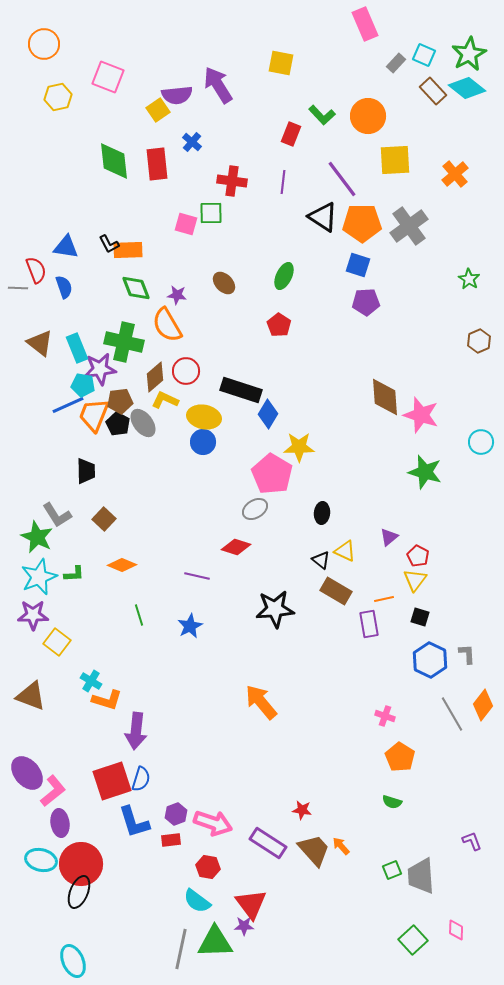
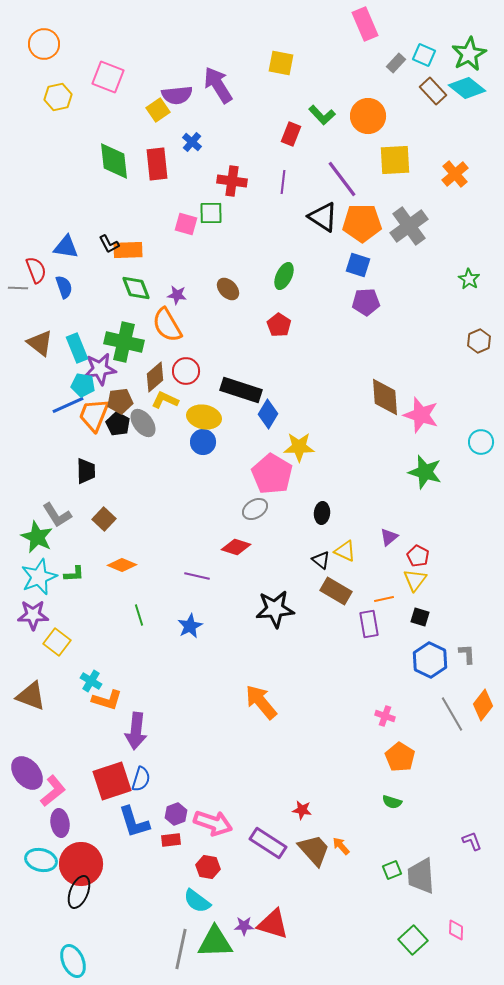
brown ellipse at (224, 283): moved 4 px right, 6 px down
red triangle at (251, 904): moved 22 px right, 20 px down; rotated 36 degrees counterclockwise
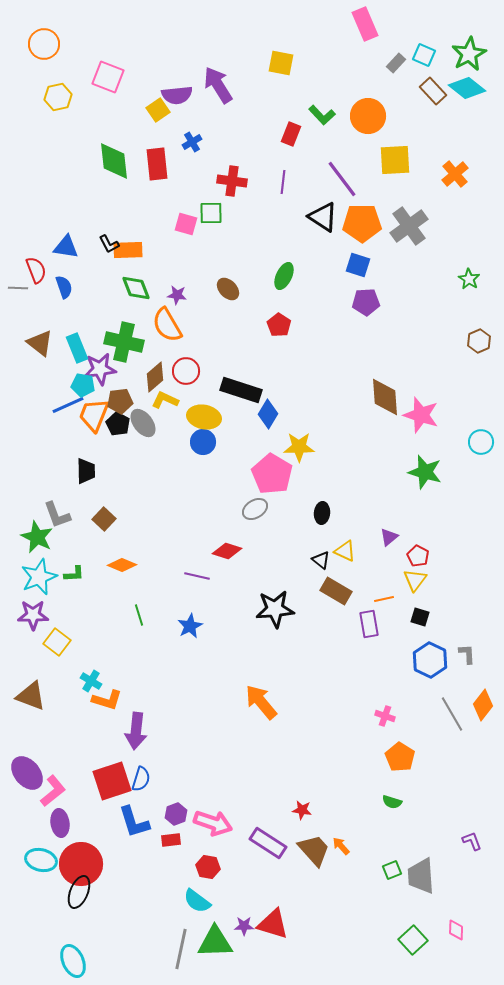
blue cross at (192, 142): rotated 18 degrees clockwise
gray L-shape at (57, 515): rotated 12 degrees clockwise
red diamond at (236, 547): moved 9 px left, 4 px down
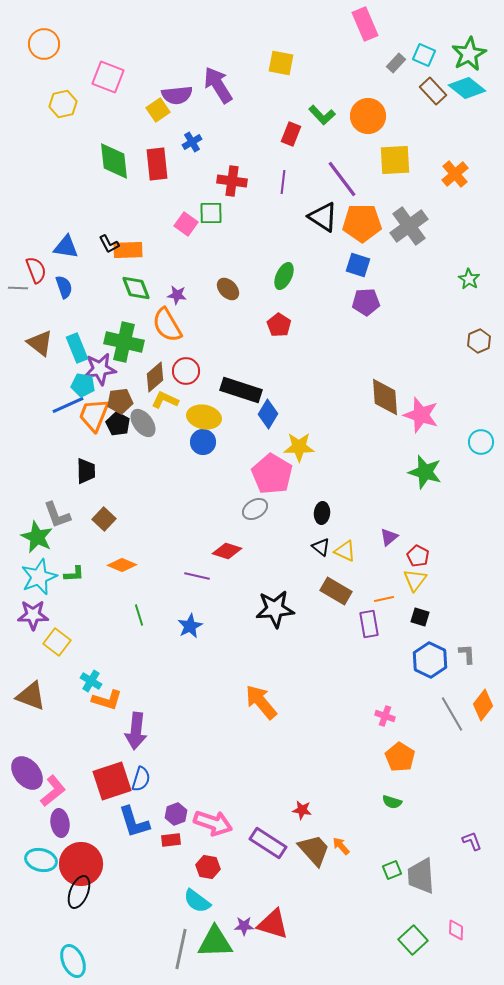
yellow hexagon at (58, 97): moved 5 px right, 7 px down
pink square at (186, 224): rotated 20 degrees clockwise
black triangle at (321, 560): moved 13 px up
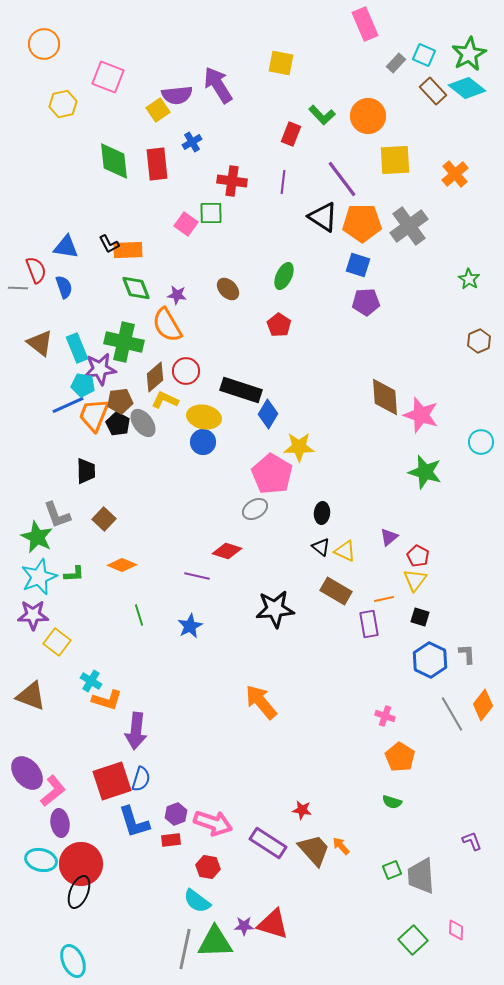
gray line at (181, 949): moved 4 px right
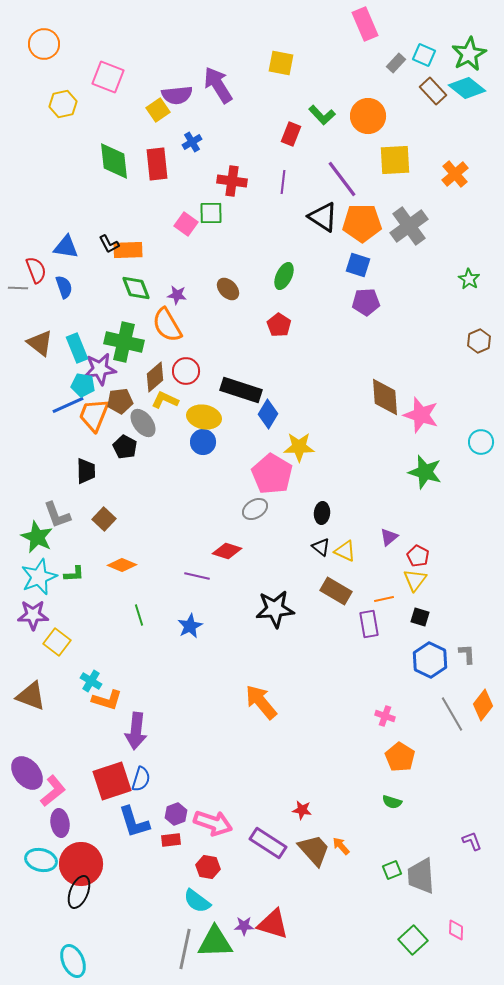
black pentagon at (118, 424): moved 7 px right, 23 px down
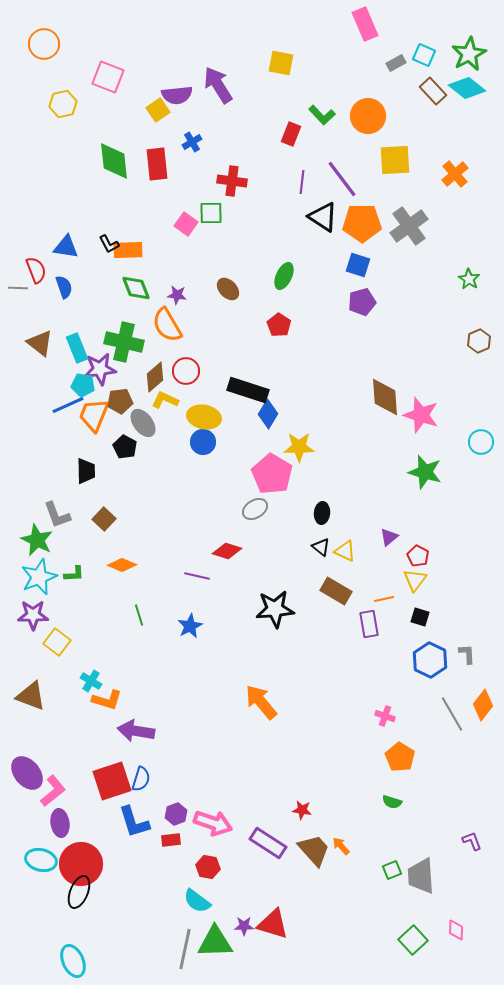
gray rectangle at (396, 63): rotated 18 degrees clockwise
purple line at (283, 182): moved 19 px right
purple pentagon at (366, 302): moved 4 px left; rotated 12 degrees counterclockwise
black rectangle at (241, 390): moved 7 px right
green star at (37, 537): moved 3 px down
purple arrow at (136, 731): rotated 93 degrees clockwise
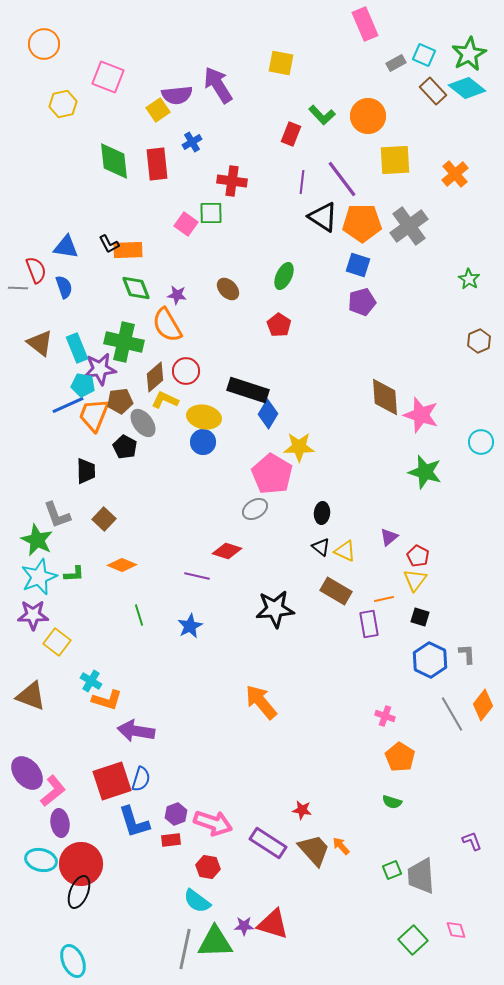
pink diamond at (456, 930): rotated 20 degrees counterclockwise
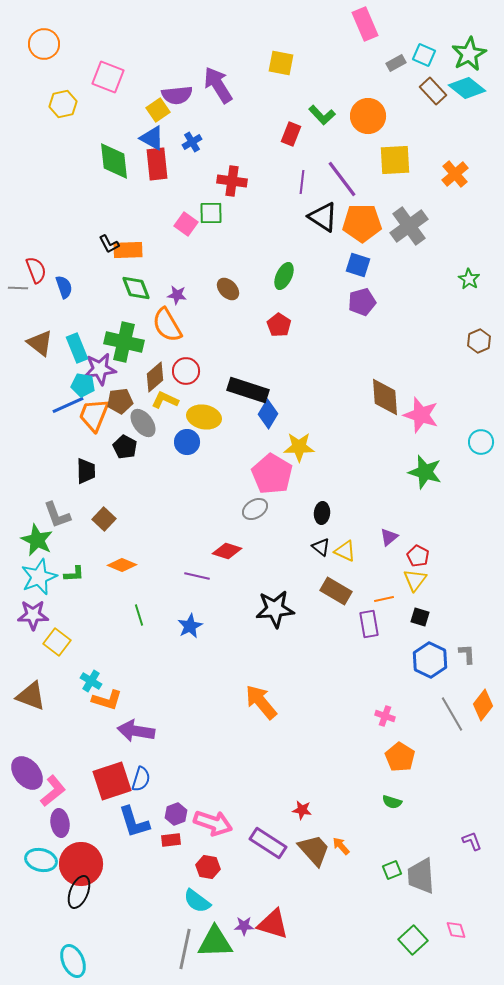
blue triangle at (66, 247): moved 86 px right, 109 px up; rotated 20 degrees clockwise
blue circle at (203, 442): moved 16 px left
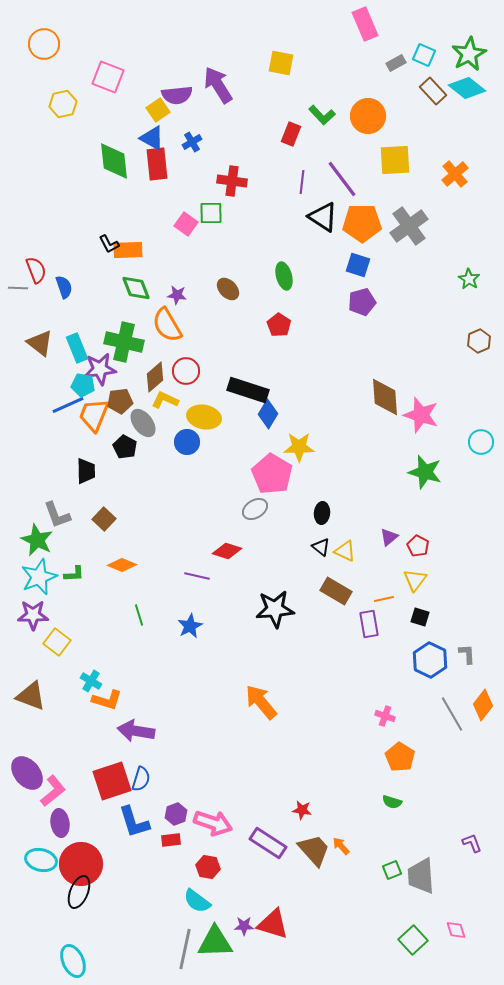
green ellipse at (284, 276): rotated 40 degrees counterclockwise
red pentagon at (418, 556): moved 10 px up
purple L-shape at (472, 841): moved 2 px down
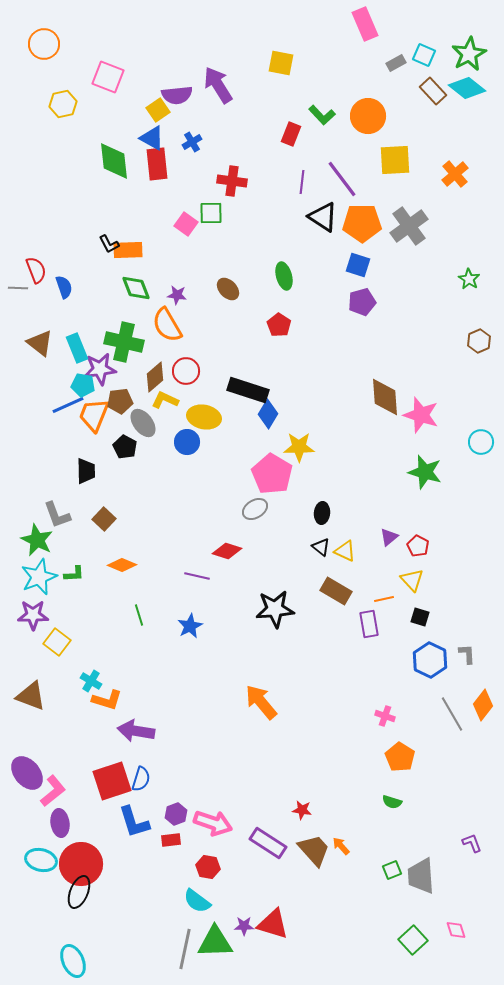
yellow triangle at (415, 580): moved 3 px left; rotated 20 degrees counterclockwise
